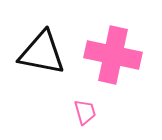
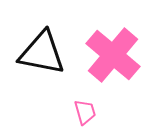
pink cross: rotated 28 degrees clockwise
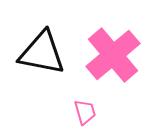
pink cross: rotated 10 degrees clockwise
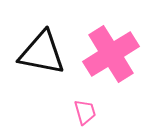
pink cross: moved 2 px left, 1 px up; rotated 8 degrees clockwise
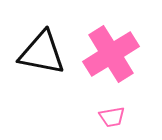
pink trapezoid: moved 27 px right, 5 px down; rotated 96 degrees clockwise
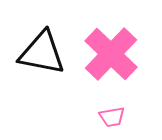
pink cross: rotated 14 degrees counterclockwise
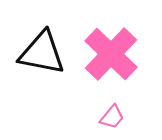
pink trapezoid: rotated 40 degrees counterclockwise
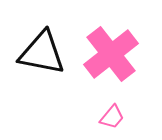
pink cross: rotated 8 degrees clockwise
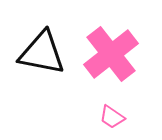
pink trapezoid: rotated 84 degrees clockwise
